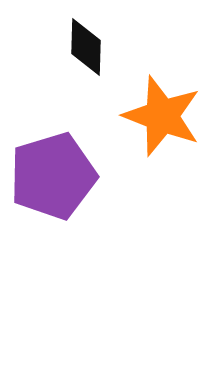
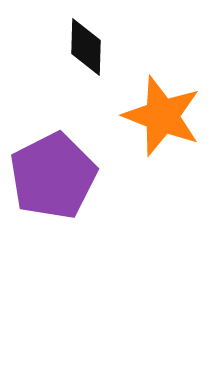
purple pentagon: rotated 10 degrees counterclockwise
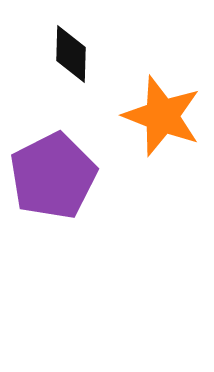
black diamond: moved 15 px left, 7 px down
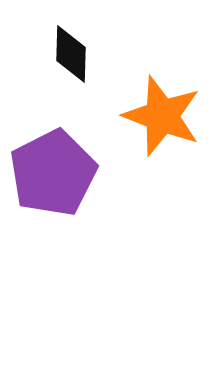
purple pentagon: moved 3 px up
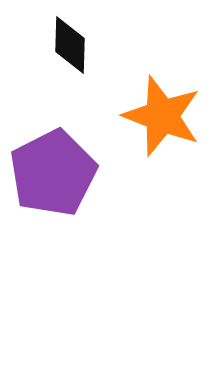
black diamond: moved 1 px left, 9 px up
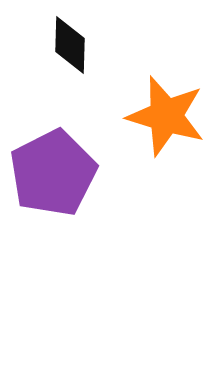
orange star: moved 4 px right; rotated 4 degrees counterclockwise
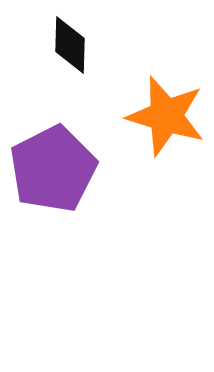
purple pentagon: moved 4 px up
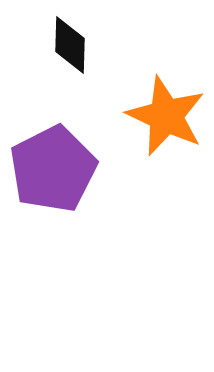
orange star: rotated 8 degrees clockwise
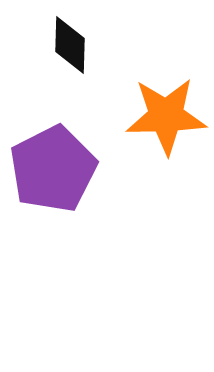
orange star: rotated 26 degrees counterclockwise
